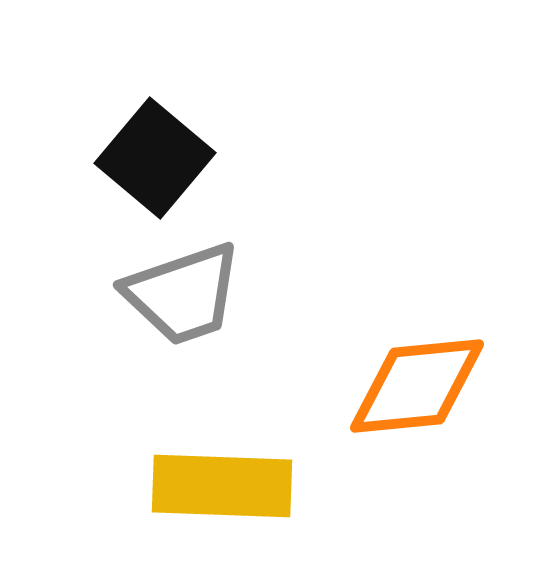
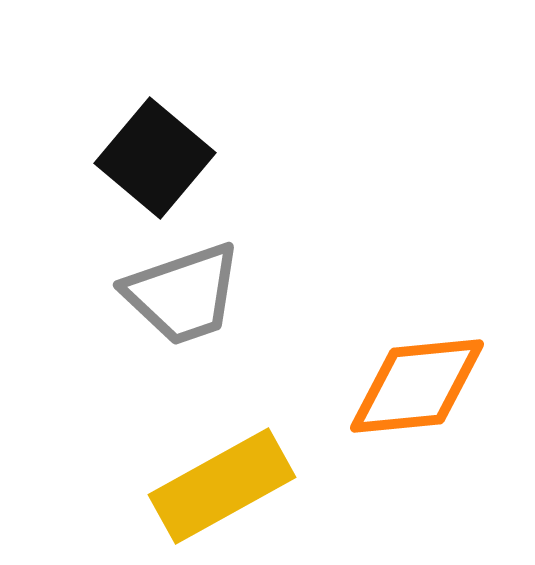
yellow rectangle: rotated 31 degrees counterclockwise
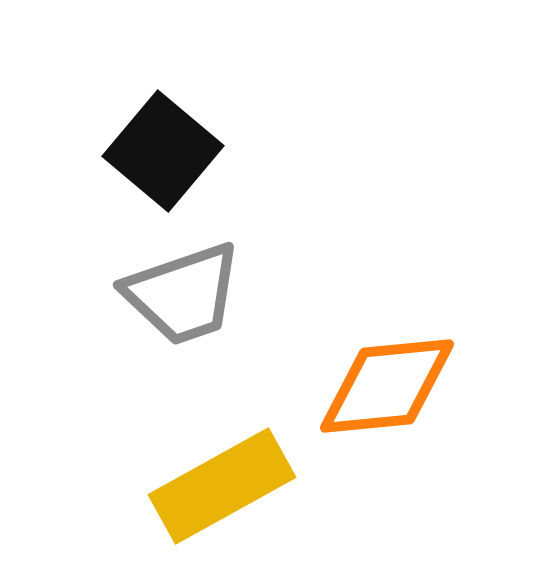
black square: moved 8 px right, 7 px up
orange diamond: moved 30 px left
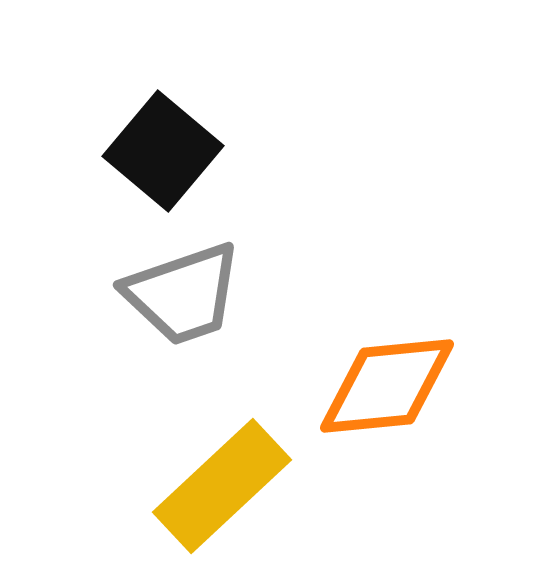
yellow rectangle: rotated 14 degrees counterclockwise
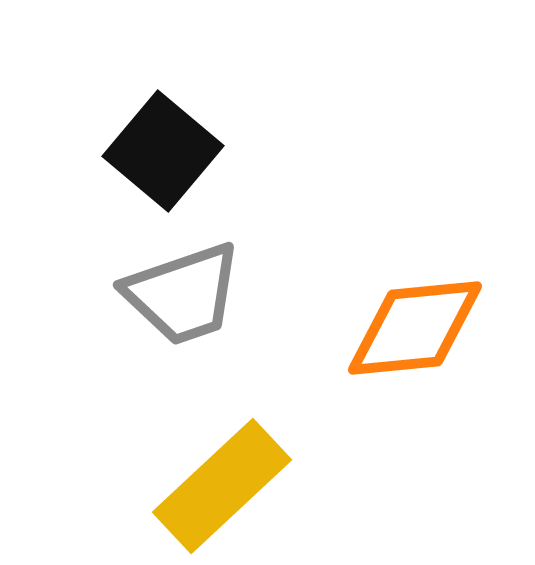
orange diamond: moved 28 px right, 58 px up
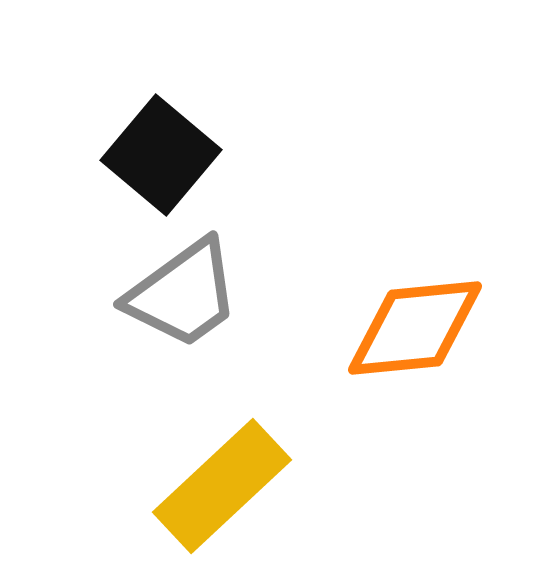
black square: moved 2 px left, 4 px down
gray trapezoid: rotated 17 degrees counterclockwise
